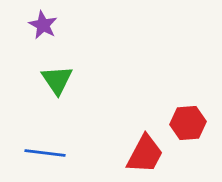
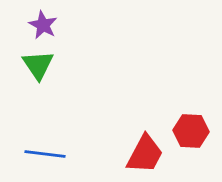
green triangle: moved 19 px left, 15 px up
red hexagon: moved 3 px right, 8 px down; rotated 8 degrees clockwise
blue line: moved 1 px down
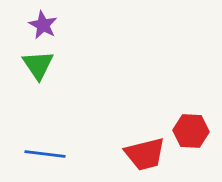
red trapezoid: rotated 48 degrees clockwise
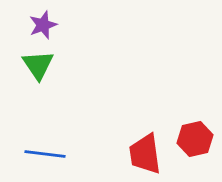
purple star: rotated 24 degrees clockwise
red hexagon: moved 4 px right, 8 px down; rotated 16 degrees counterclockwise
red trapezoid: rotated 96 degrees clockwise
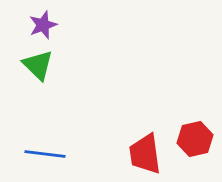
green triangle: rotated 12 degrees counterclockwise
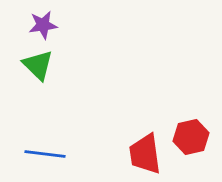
purple star: rotated 12 degrees clockwise
red hexagon: moved 4 px left, 2 px up
